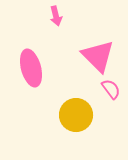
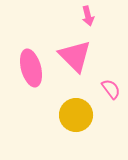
pink arrow: moved 32 px right
pink triangle: moved 23 px left
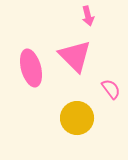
yellow circle: moved 1 px right, 3 px down
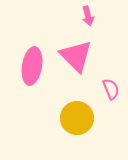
pink triangle: moved 1 px right
pink ellipse: moved 1 px right, 2 px up; rotated 24 degrees clockwise
pink semicircle: rotated 15 degrees clockwise
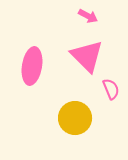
pink arrow: rotated 48 degrees counterclockwise
pink triangle: moved 11 px right
yellow circle: moved 2 px left
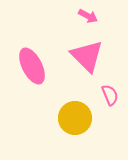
pink ellipse: rotated 36 degrees counterclockwise
pink semicircle: moved 1 px left, 6 px down
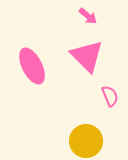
pink arrow: rotated 12 degrees clockwise
pink semicircle: moved 1 px down
yellow circle: moved 11 px right, 23 px down
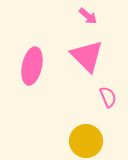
pink ellipse: rotated 39 degrees clockwise
pink semicircle: moved 2 px left, 1 px down
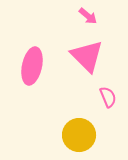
yellow circle: moved 7 px left, 6 px up
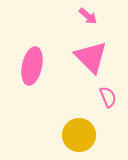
pink triangle: moved 4 px right, 1 px down
